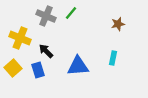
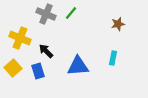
gray cross: moved 2 px up
blue rectangle: moved 1 px down
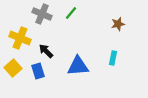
gray cross: moved 4 px left
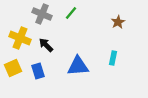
brown star: moved 2 px up; rotated 16 degrees counterclockwise
black arrow: moved 6 px up
yellow square: rotated 18 degrees clockwise
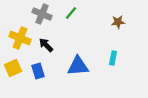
brown star: rotated 24 degrees clockwise
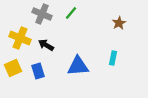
brown star: moved 1 px right, 1 px down; rotated 24 degrees counterclockwise
black arrow: rotated 14 degrees counterclockwise
